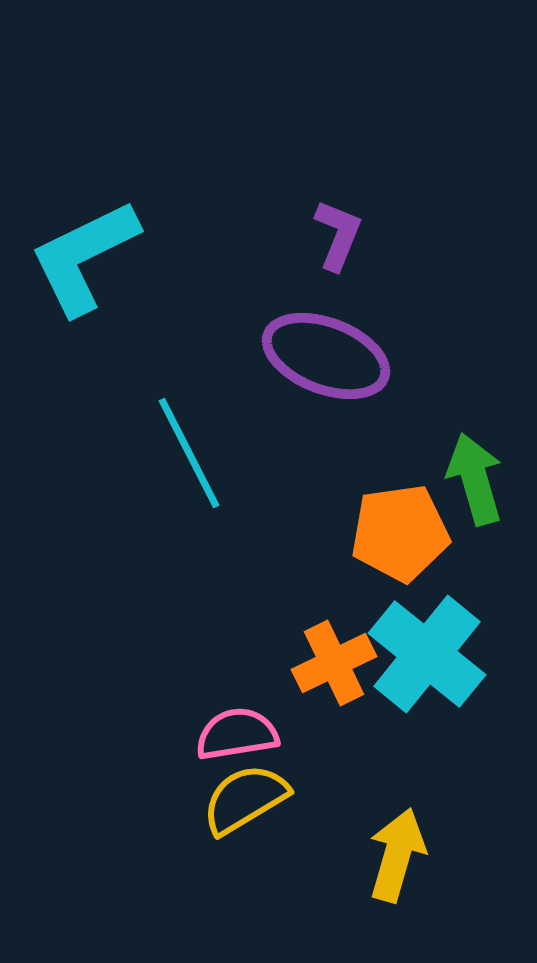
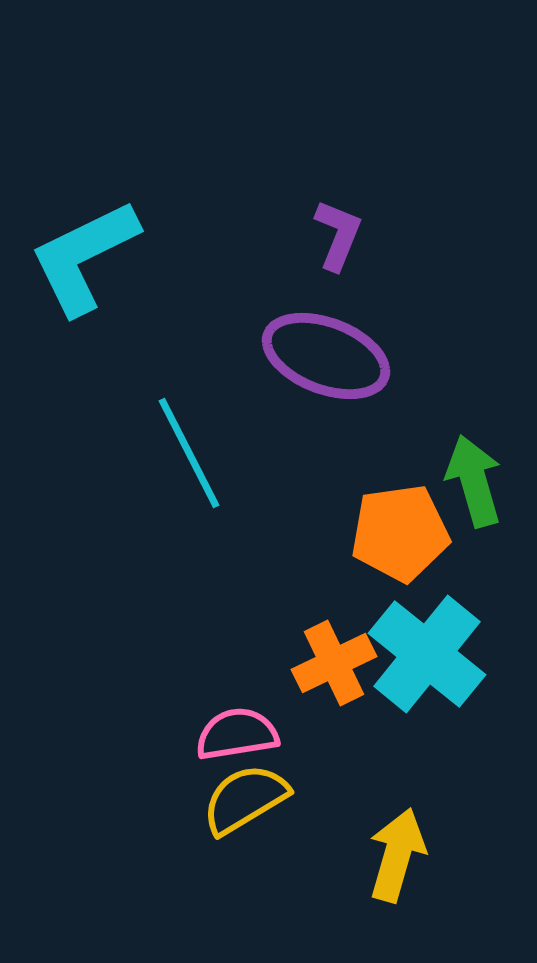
green arrow: moved 1 px left, 2 px down
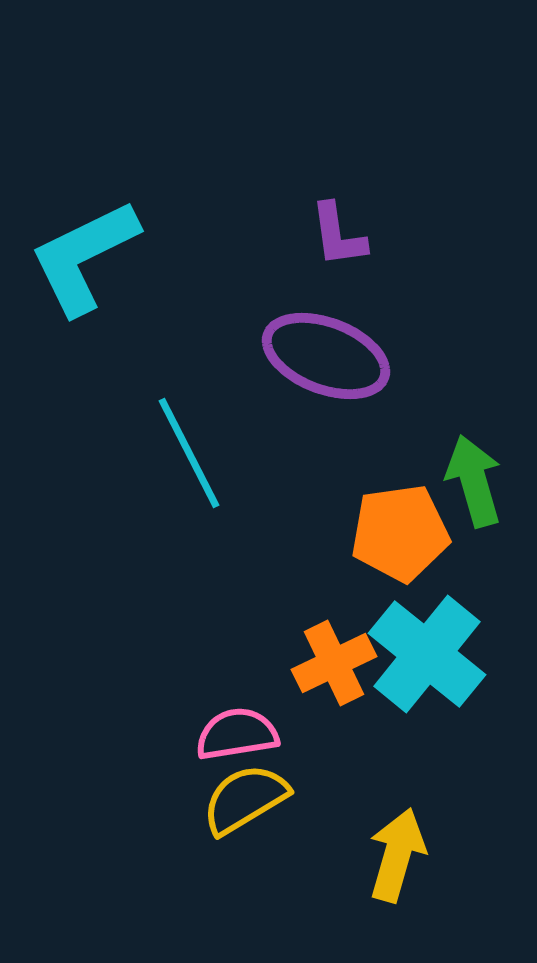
purple L-shape: rotated 150 degrees clockwise
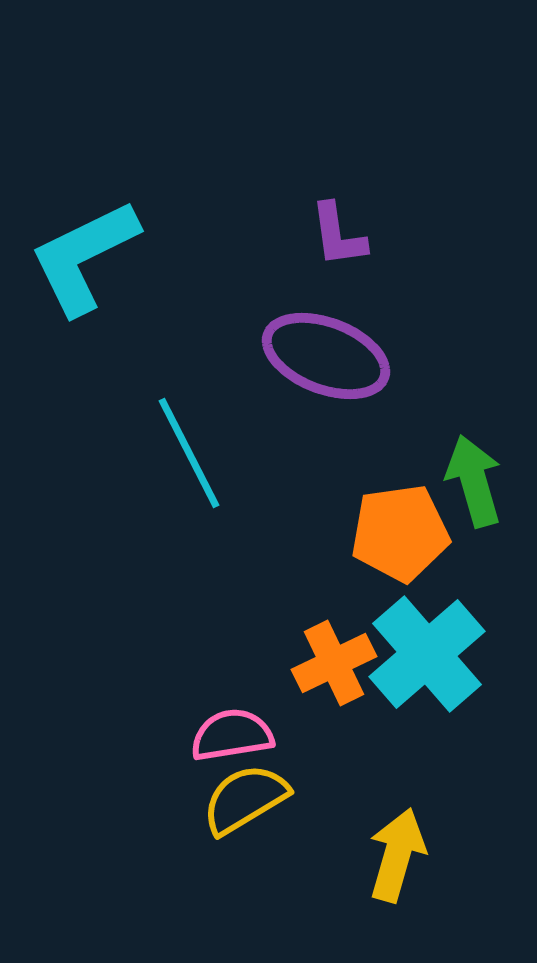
cyan cross: rotated 10 degrees clockwise
pink semicircle: moved 5 px left, 1 px down
